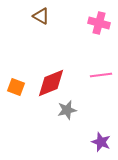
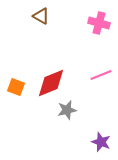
pink line: rotated 15 degrees counterclockwise
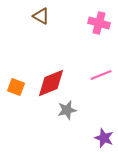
purple star: moved 3 px right, 4 px up
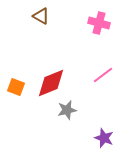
pink line: moved 2 px right; rotated 15 degrees counterclockwise
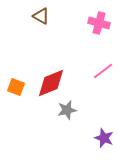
pink line: moved 4 px up
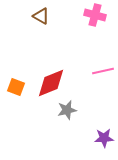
pink cross: moved 4 px left, 8 px up
pink line: rotated 25 degrees clockwise
purple star: rotated 24 degrees counterclockwise
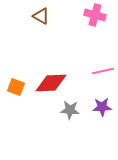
red diamond: rotated 20 degrees clockwise
gray star: moved 3 px right; rotated 18 degrees clockwise
purple star: moved 2 px left, 31 px up
